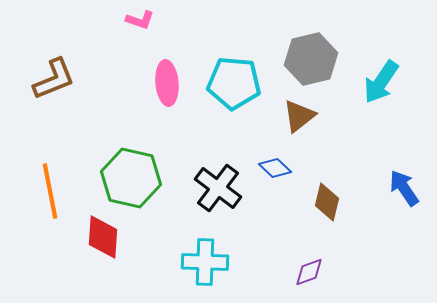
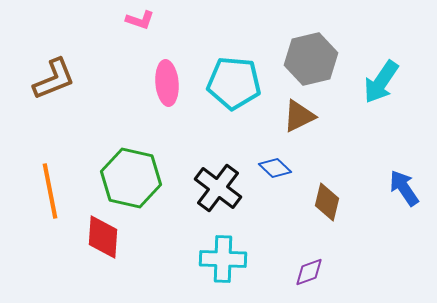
brown triangle: rotated 12 degrees clockwise
cyan cross: moved 18 px right, 3 px up
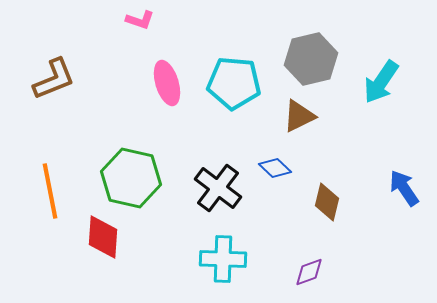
pink ellipse: rotated 12 degrees counterclockwise
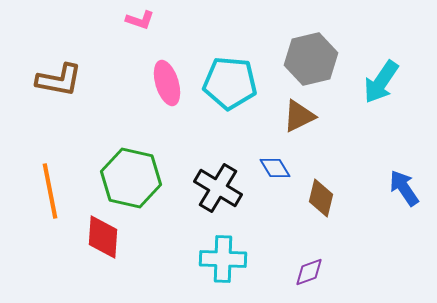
brown L-shape: moved 5 px right, 1 px down; rotated 33 degrees clockwise
cyan pentagon: moved 4 px left
blue diamond: rotated 16 degrees clockwise
black cross: rotated 6 degrees counterclockwise
brown diamond: moved 6 px left, 4 px up
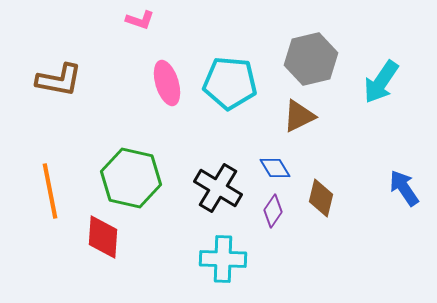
purple diamond: moved 36 px left, 61 px up; rotated 36 degrees counterclockwise
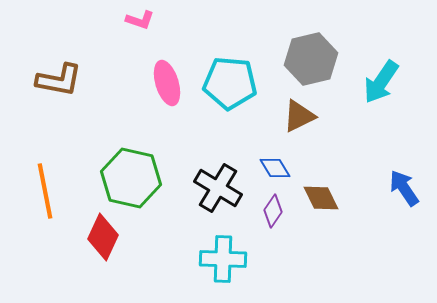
orange line: moved 5 px left
brown diamond: rotated 39 degrees counterclockwise
red diamond: rotated 21 degrees clockwise
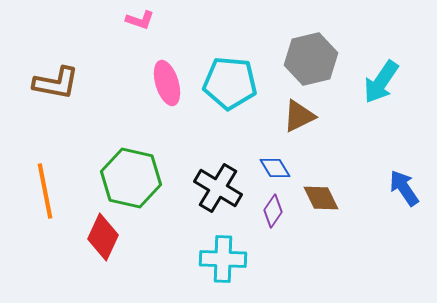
brown L-shape: moved 3 px left, 3 px down
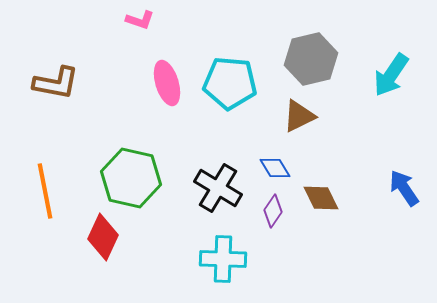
cyan arrow: moved 10 px right, 7 px up
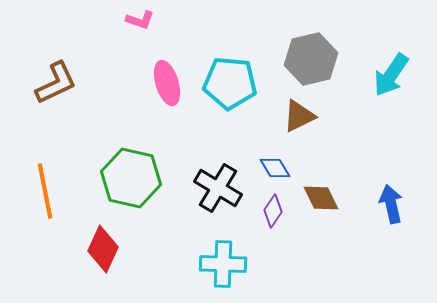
brown L-shape: rotated 36 degrees counterclockwise
blue arrow: moved 13 px left, 16 px down; rotated 21 degrees clockwise
red diamond: moved 12 px down
cyan cross: moved 5 px down
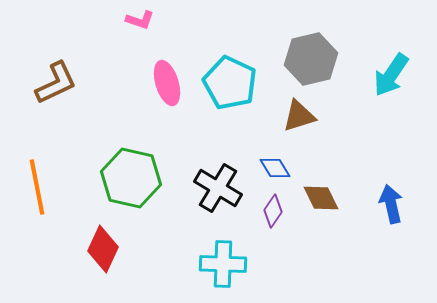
cyan pentagon: rotated 20 degrees clockwise
brown triangle: rotated 9 degrees clockwise
orange line: moved 8 px left, 4 px up
